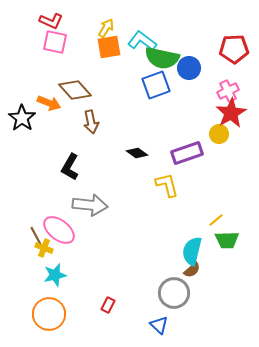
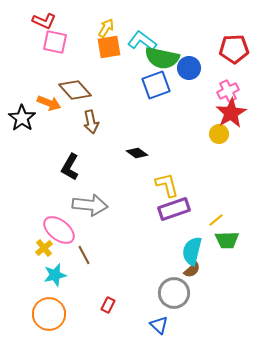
red L-shape: moved 7 px left
purple rectangle: moved 13 px left, 56 px down
brown line: moved 48 px right, 19 px down
yellow cross: rotated 30 degrees clockwise
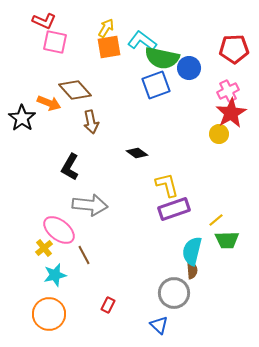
brown semicircle: rotated 54 degrees counterclockwise
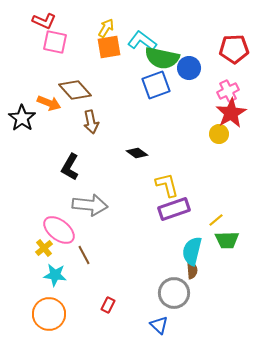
cyan star: rotated 20 degrees clockwise
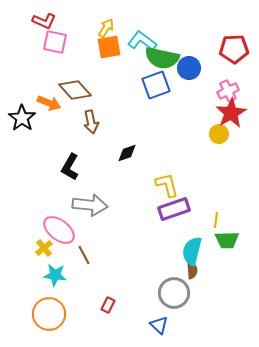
black diamond: moved 10 px left; rotated 55 degrees counterclockwise
yellow line: rotated 42 degrees counterclockwise
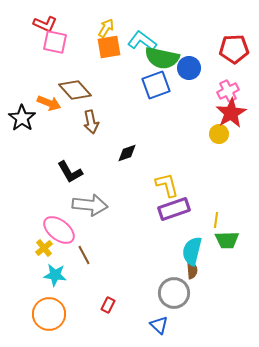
red L-shape: moved 1 px right, 3 px down
black L-shape: moved 5 px down; rotated 60 degrees counterclockwise
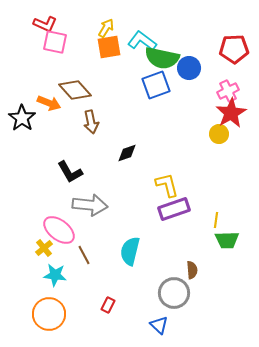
cyan semicircle: moved 62 px left
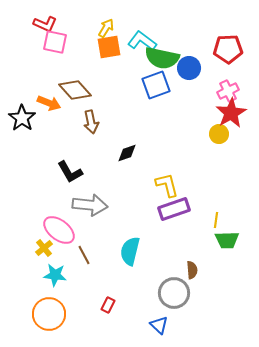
red pentagon: moved 6 px left
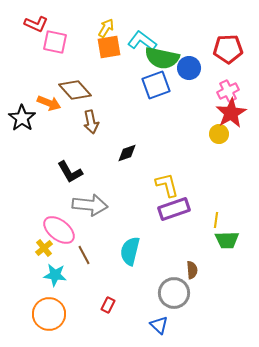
red L-shape: moved 9 px left
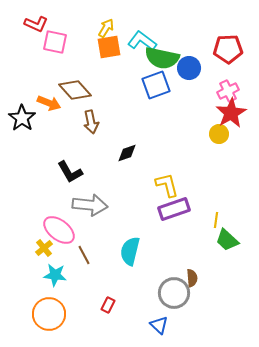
green trapezoid: rotated 45 degrees clockwise
brown semicircle: moved 8 px down
